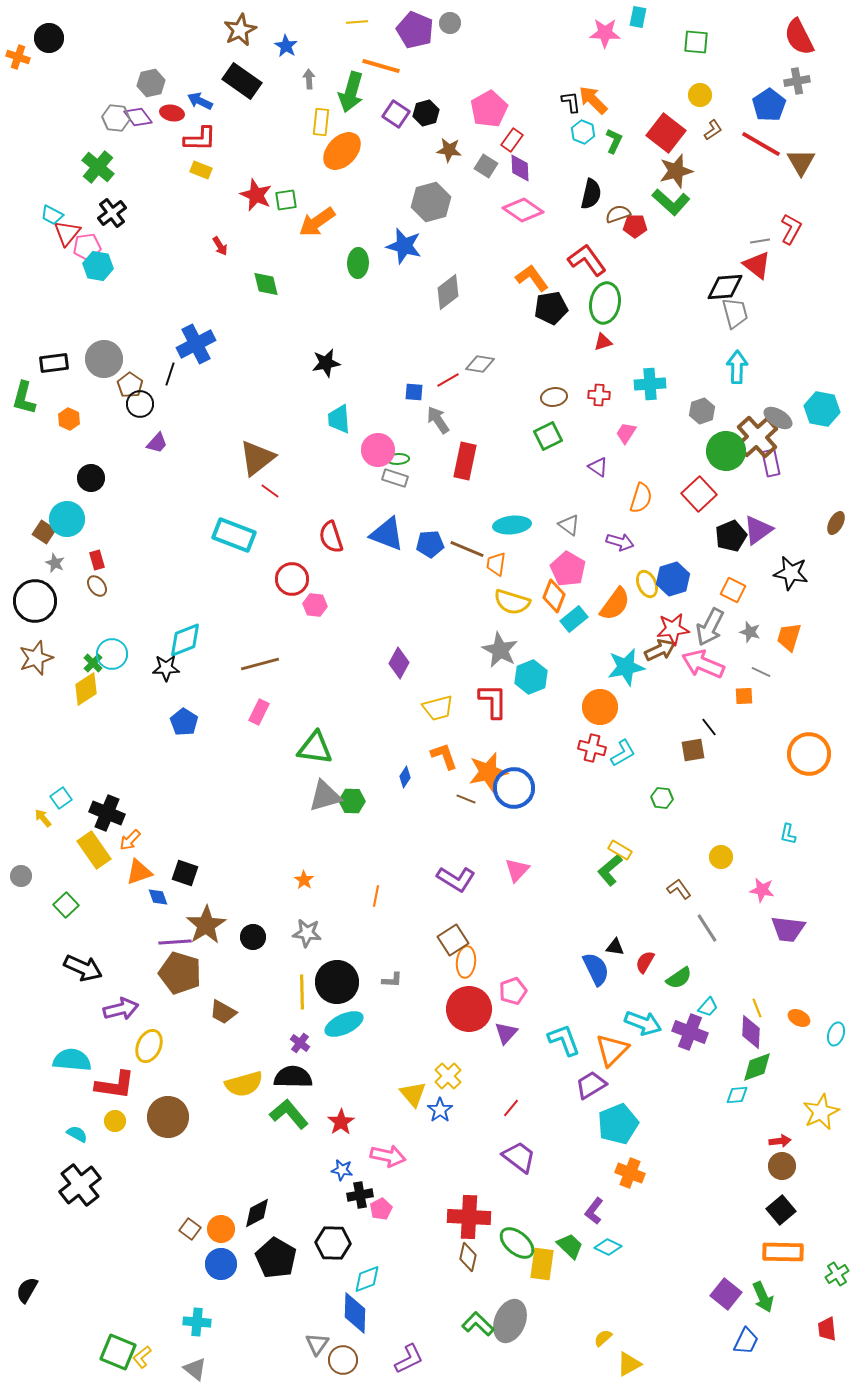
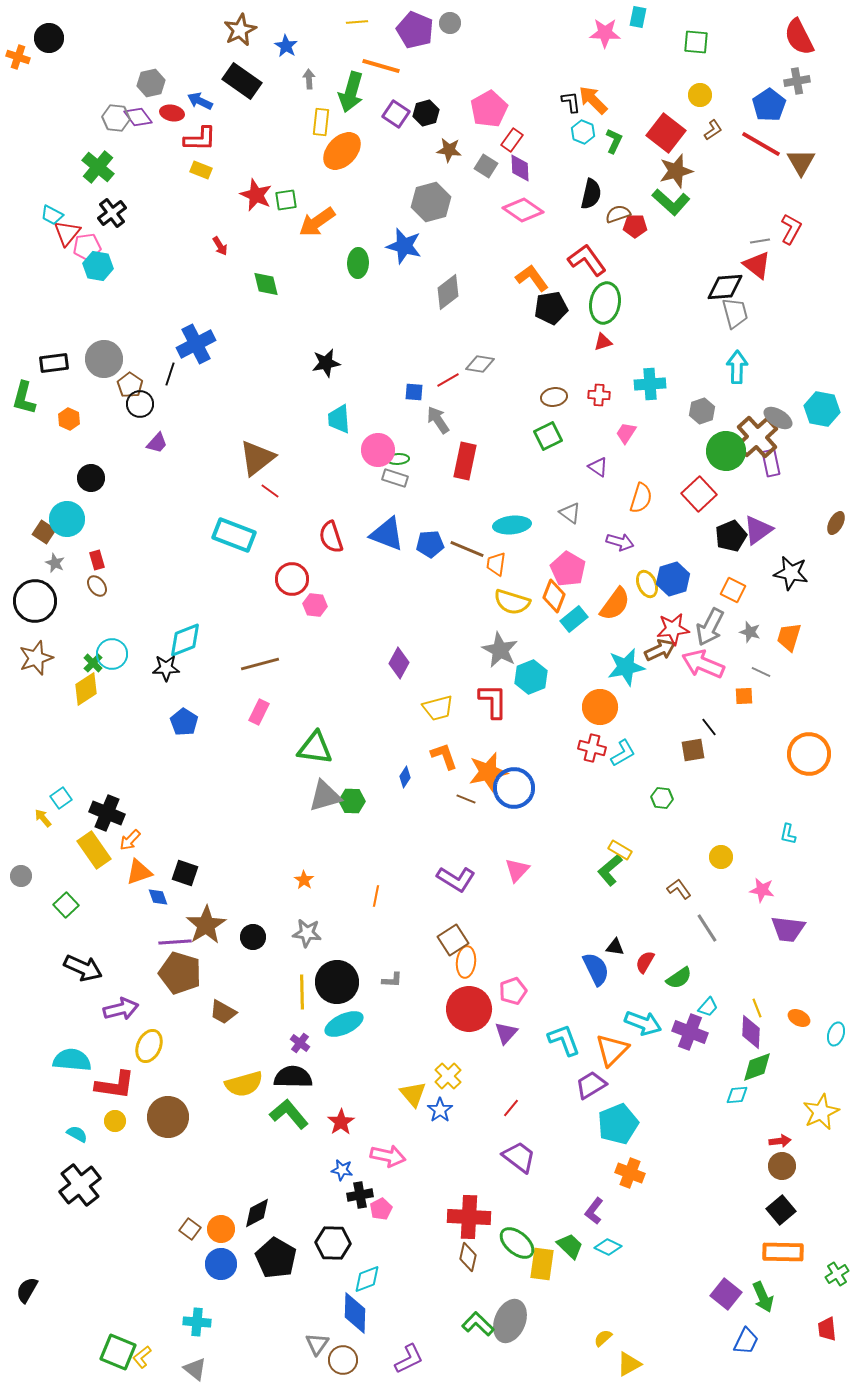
gray triangle at (569, 525): moved 1 px right, 12 px up
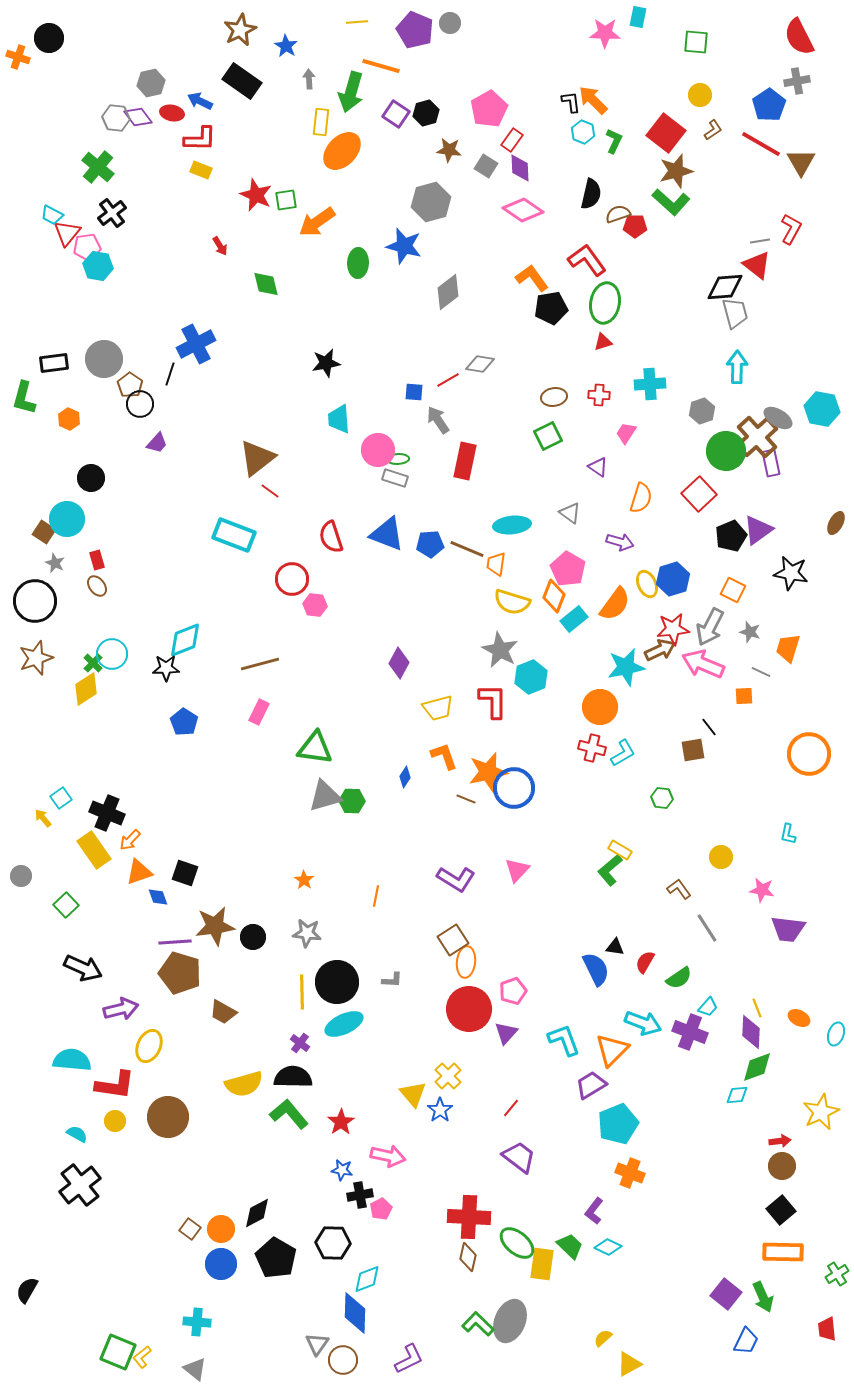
orange trapezoid at (789, 637): moved 1 px left, 11 px down
brown star at (206, 925): moved 9 px right, 1 px down; rotated 24 degrees clockwise
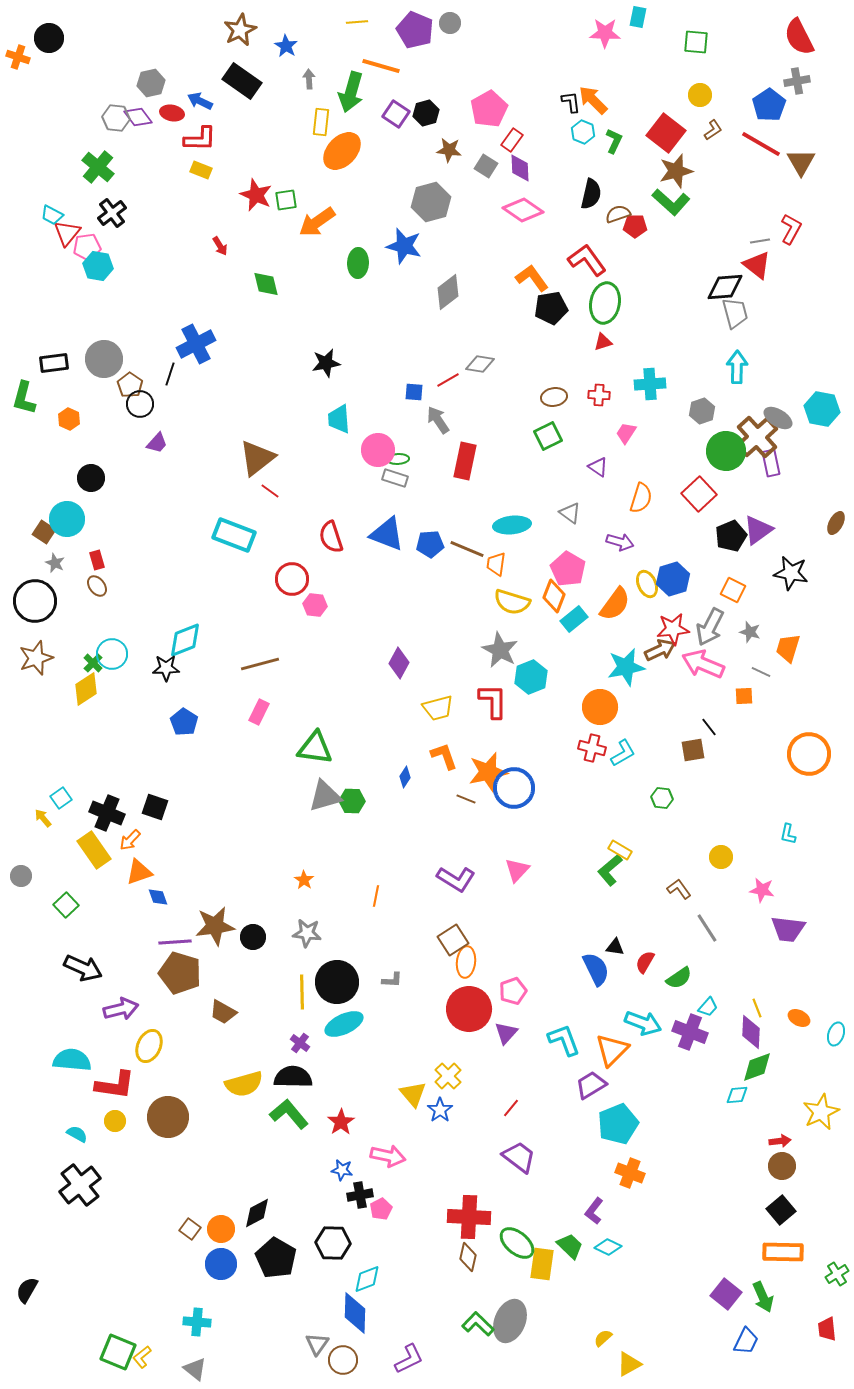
black square at (185, 873): moved 30 px left, 66 px up
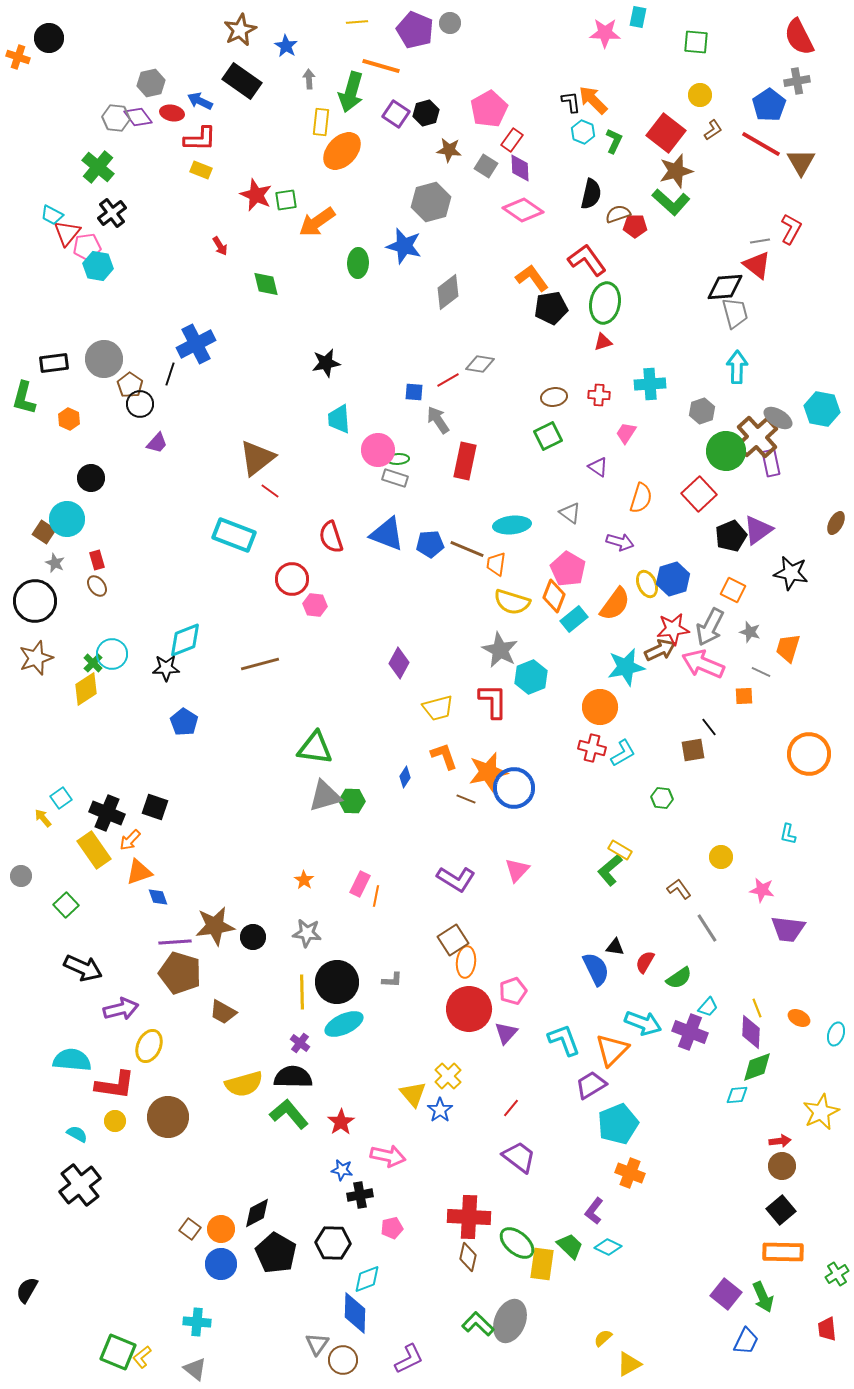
pink rectangle at (259, 712): moved 101 px right, 172 px down
pink pentagon at (381, 1209): moved 11 px right, 19 px down; rotated 15 degrees clockwise
black pentagon at (276, 1258): moved 5 px up
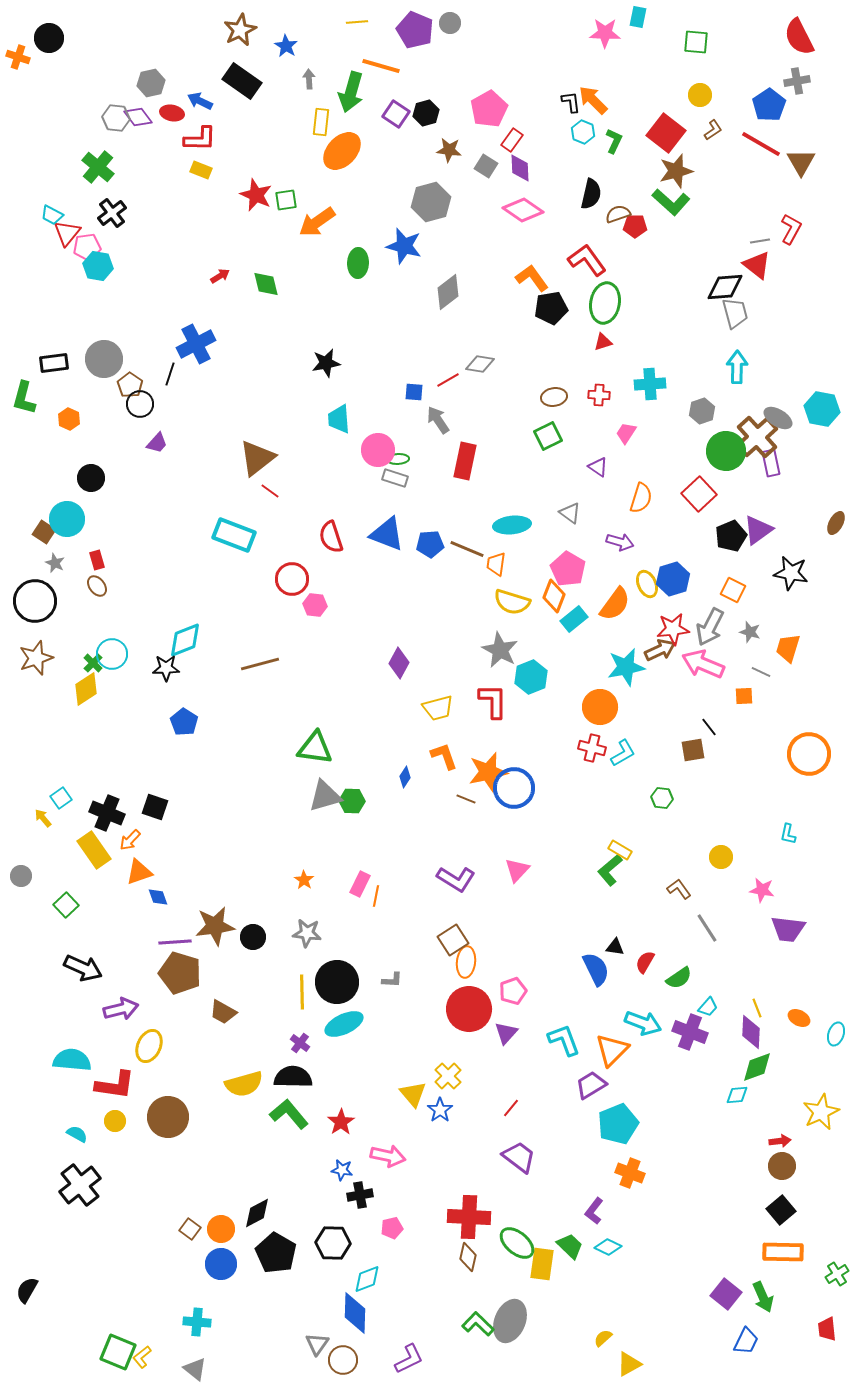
red arrow at (220, 246): moved 30 px down; rotated 90 degrees counterclockwise
